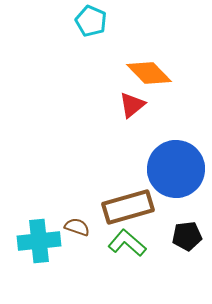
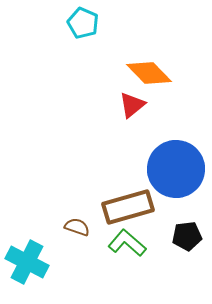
cyan pentagon: moved 8 px left, 2 px down
cyan cross: moved 12 px left, 21 px down; rotated 33 degrees clockwise
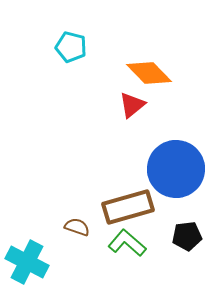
cyan pentagon: moved 12 px left, 24 px down; rotated 8 degrees counterclockwise
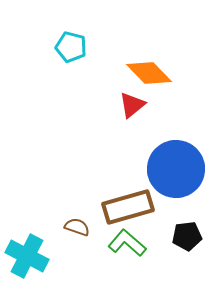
cyan cross: moved 6 px up
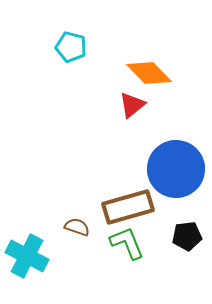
green L-shape: rotated 27 degrees clockwise
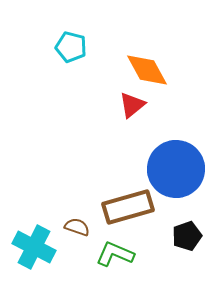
orange diamond: moved 2 px left, 3 px up; rotated 15 degrees clockwise
black pentagon: rotated 12 degrees counterclockwise
green L-shape: moved 12 px left, 11 px down; rotated 45 degrees counterclockwise
cyan cross: moved 7 px right, 9 px up
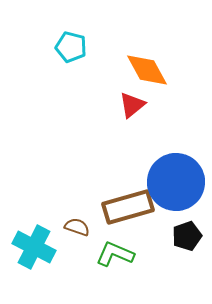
blue circle: moved 13 px down
